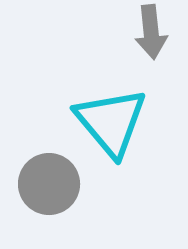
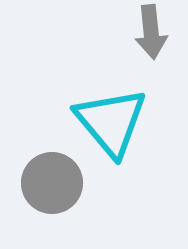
gray circle: moved 3 px right, 1 px up
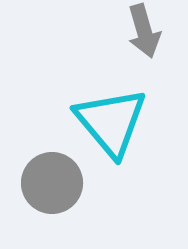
gray arrow: moved 7 px left, 1 px up; rotated 10 degrees counterclockwise
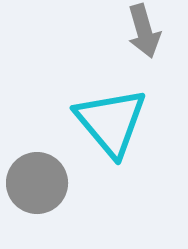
gray circle: moved 15 px left
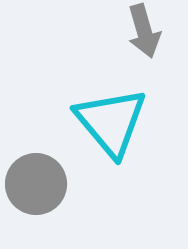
gray circle: moved 1 px left, 1 px down
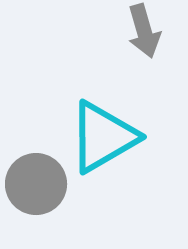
cyan triangle: moved 8 px left, 15 px down; rotated 40 degrees clockwise
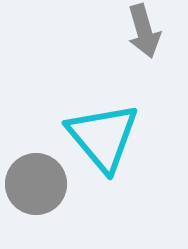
cyan triangle: rotated 40 degrees counterclockwise
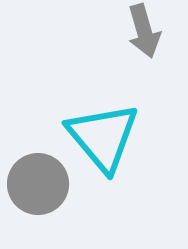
gray circle: moved 2 px right
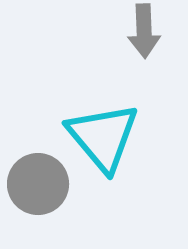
gray arrow: rotated 14 degrees clockwise
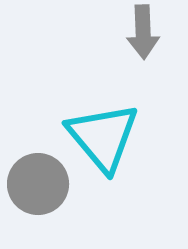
gray arrow: moved 1 px left, 1 px down
